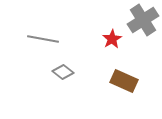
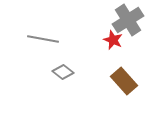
gray cross: moved 15 px left
red star: moved 1 px right, 1 px down; rotated 18 degrees counterclockwise
brown rectangle: rotated 24 degrees clockwise
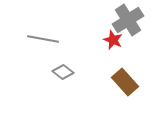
brown rectangle: moved 1 px right, 1 px down
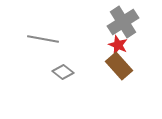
gray cross: moved 5 px left, 2 px down
red star: moved 5 px right, 5 px down
brown rectangle: moved 6 px left, 16 px up
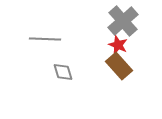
gray cross: moved 1 px up; rotated 8 degrees counterclockwise
gray line: moved 2 px right; rotated 8 degrees counterclockwise
gray diamond: rotated 35 degrees clockwise
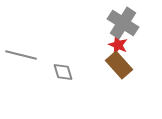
gray cross: moved 2 px down; rotated 16 degrees counterclockwise
gray line: moved 24 px left, 16 px down; rotated 12 degrees clockwise
brown rectangle: moved 1 px up
